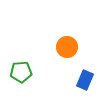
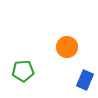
green pentagon: moved 2 px right, 1 px up
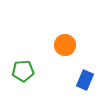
orange circle: moved 2 px left, 2 px up
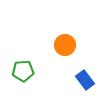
blue rectangle: rotated 60 degrees counterclockwise
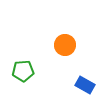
blue rectangle: moved 5 px down; rotated 24 degrees counterclockwise
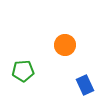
blue rectangle: rotated 36 degrees clockwise
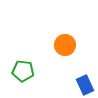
green pentagon: rotated 10 degrees clockwise
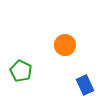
green pentagon: moved 2 px left; rotated 20 degrees clockwise
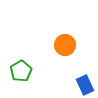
green pentagon: rotated 15 degrees clockwise
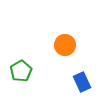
blue rectangle: moved 3 px left, 3 px up
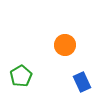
green pentagon: moved 5 px down
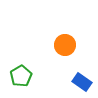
blue rectangle: rotated 30 degrees counterclockwise
